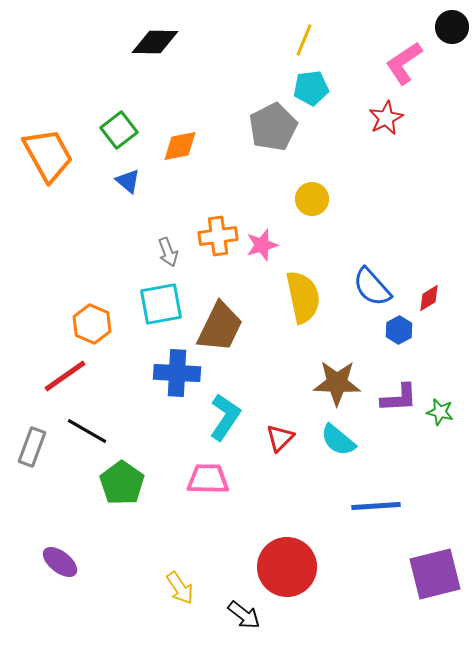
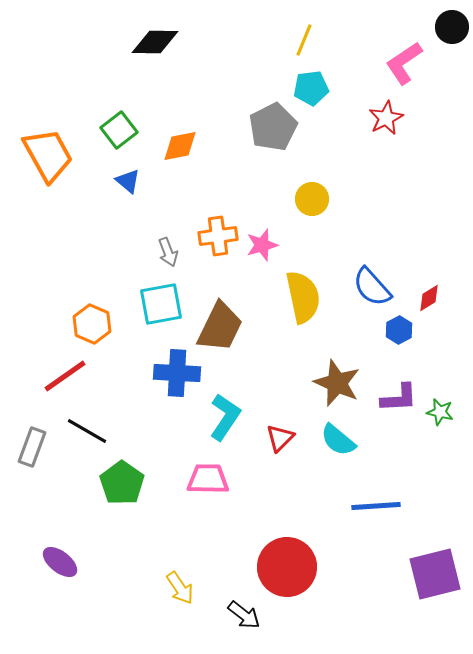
brown star: rotated 21 degrees clockwise
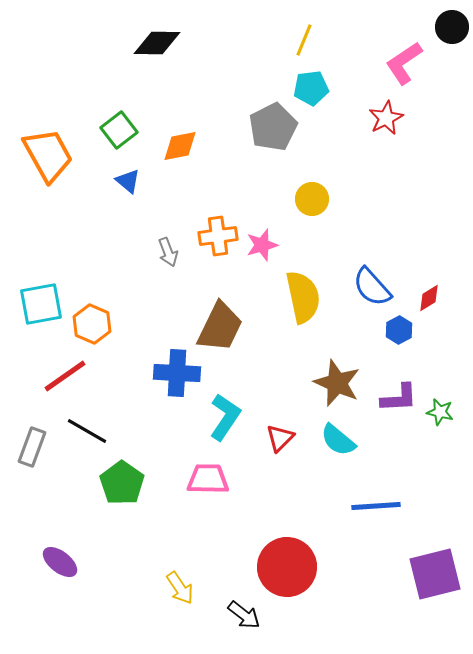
black diamond: moved 2 px right, 1 px down
cyan square: moved 120 px left
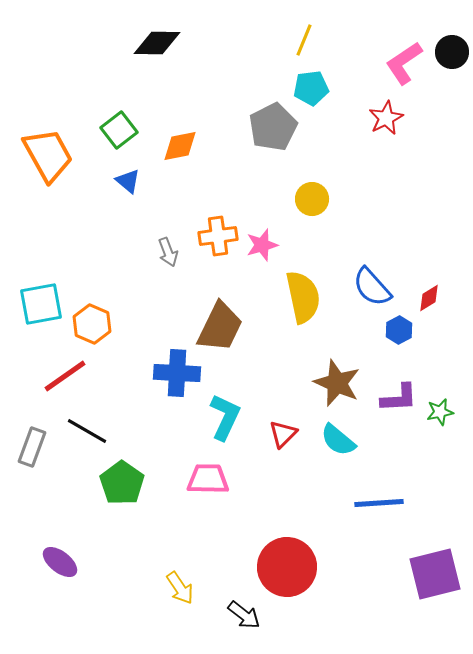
black circle: moved 25 px down
green star: rotated 24 degrees counterclockwise
cyan L-shape: rotated 9 degrees counterclockwise
red triangle: moved 3 px right, 4 px up
blue line: moved 3 px right, 3 px up
